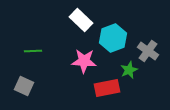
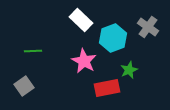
gray cross: moved 24 px up
pink star: rotated 25 degrees clockwise
gray square: rotated 30 degrees clockwise
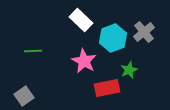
gray cross: moved 4 px left, 5 px down; rotated 15 degrees clockwise
gray square: moved 10 px down
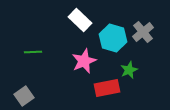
white rectangle: moved 1 px left
gray cross: moved 1 px left
cyan hexagon: rotated 24 degrees counterclockwise
green line: moved 1 px down
pink star: rotated 20 degrees clockwise
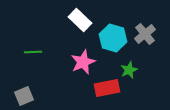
gray cross: moved 2 px right, 2 px down
pink star: moved 1 px left, 1 px down
gray square: rotated 12 degrees clockwise
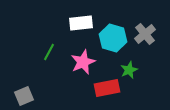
white rectangle: moved 1 px right, 3 px down; rotated 50 degrees counterclockwise
green line: moved 16 px right; rotated 60 degrees counterclockwise
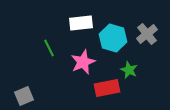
gray cross: moved 2 px right
green line: moved 4 px up; rotated 54 degrees counterclockwise
green star: rotated 24 degrees counterclockwise
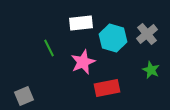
green star: moved 22 px right
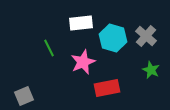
gray cross: moved 1 px left, 2 px down; rotated 10 degrees counterclockwise
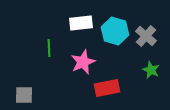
cyan hexagon: moved 2 px right, 7 px up
green line: rotated 24 degrees clockwise
gray square: moved 1 px up; rotated 24 degrees clockwise
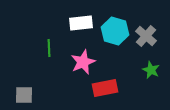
red rectangle: moved 2 px left
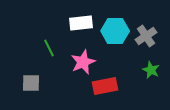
cyan hexagon: rotated 16 degrees counterclockwise
gray cross: rotated 15 degrees clockwise
green line: rotated 24 degrees counterclockwise
red rectangle: moved 2 px up
gray square: moved 7 px right, 12 px up
